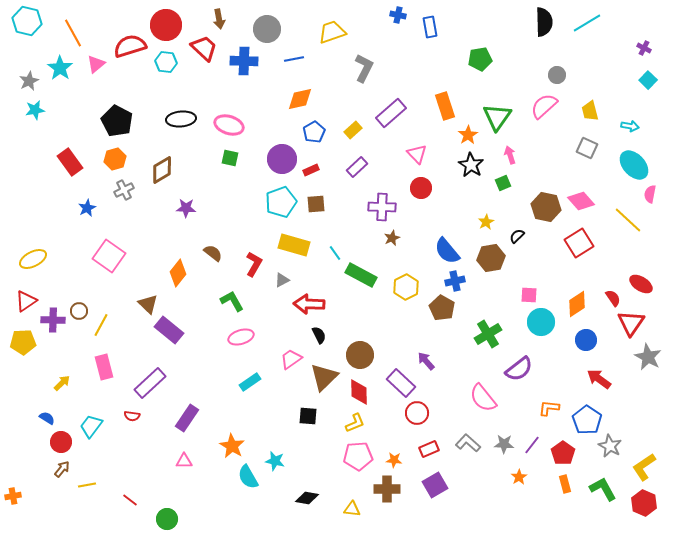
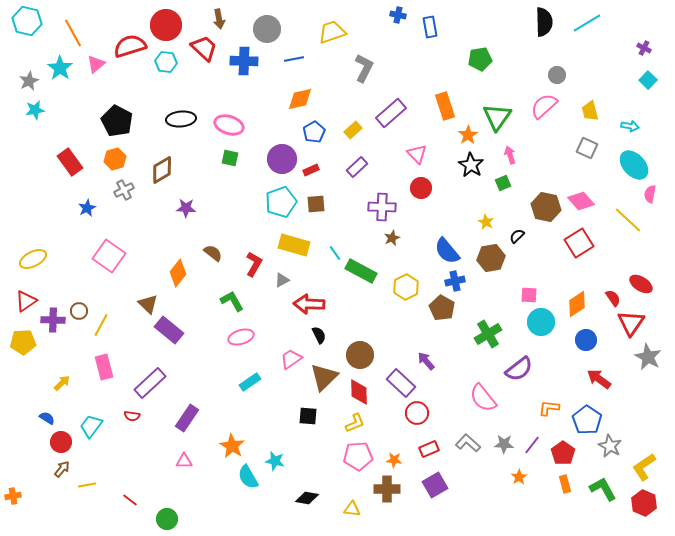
yellow star at (486, 222): rotated 14 degrees counterclockwise
green rectangle at (361, 275): moved 4 px up
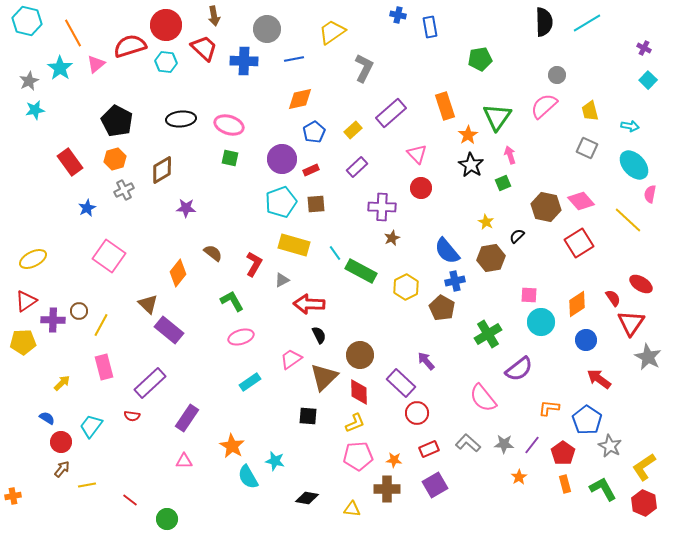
brown arrow at (219, 19): moved 5 px left, 3 px up
yellow trapezoid at (332, 32): rotated 16 degrees counterclockwise
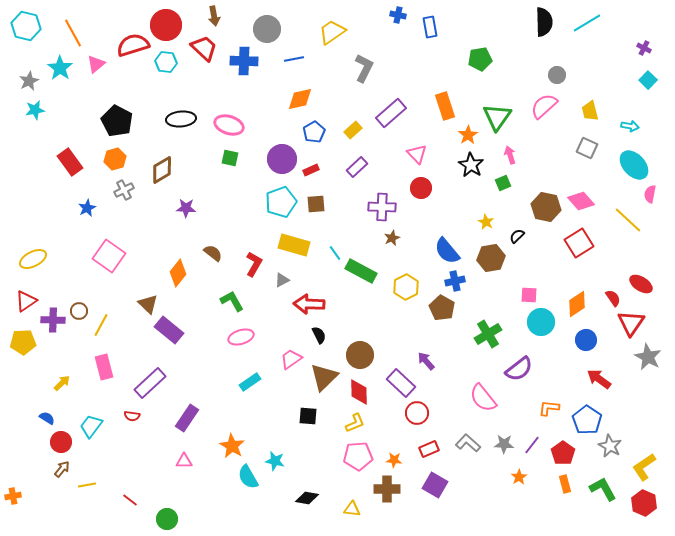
cyan hexagon at (27, 21): moved 1 px left, 5 px down
red semicircle at (130, 46): moved 3 px right, 1 px up
purple square at (435, 485): rotated 30 degrees counterclockwise
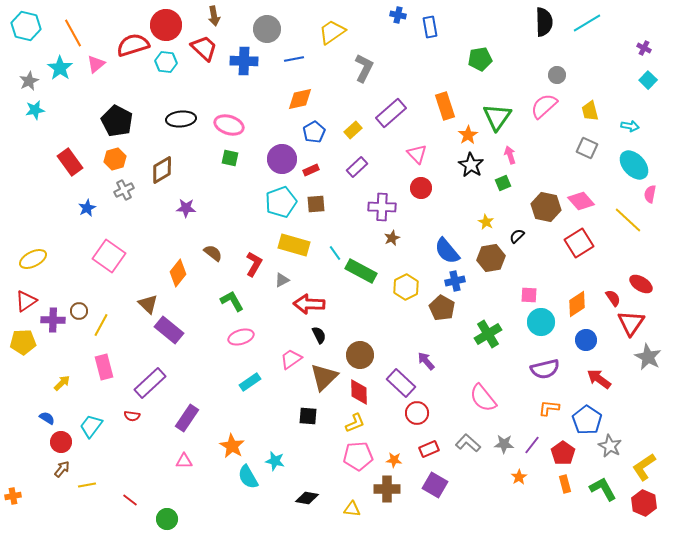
purple semicircle at (519, 369): moved 26 px right; rotated 24 degrees clockwise
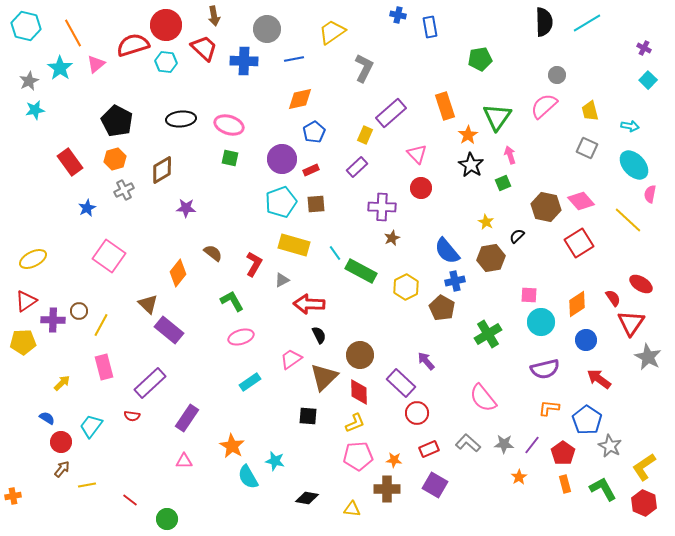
yellow rectangle at (353, 130): moved 12 px right, 5 px down; rotated 24 degrees counterclockwise
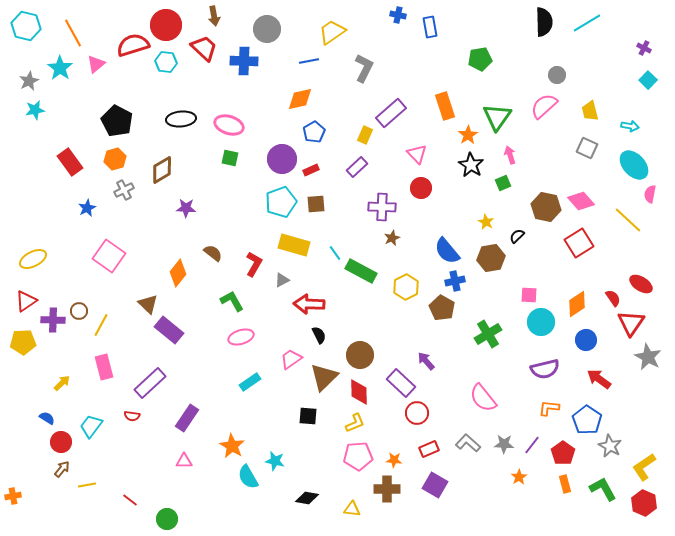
blue line at (294, 59): moved 15 px right, 2 px down
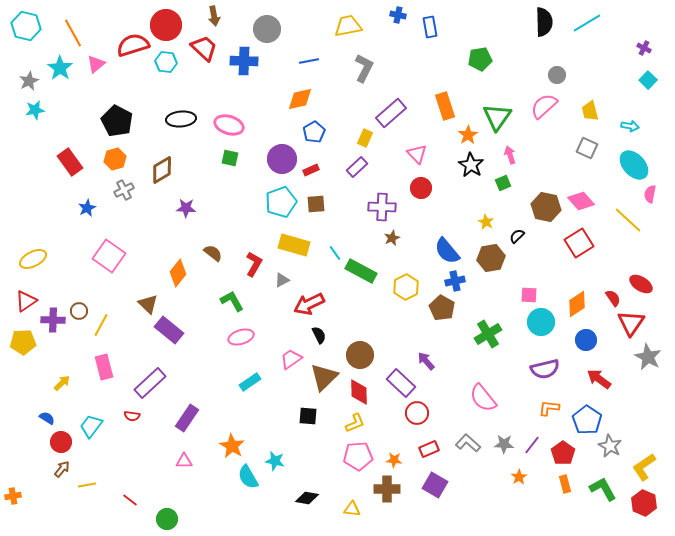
yellow trapezoid at (332, 32): moved 16 px right, 6 px up; rotated 24 degrees clockwise
yellow rectangle at (365, 135): moved 3 px down
red arrow at (309, 304): rotated 28 degrees counterclockwise
